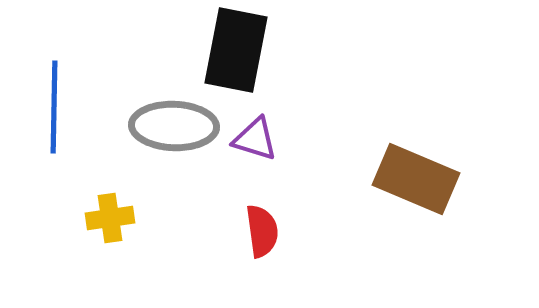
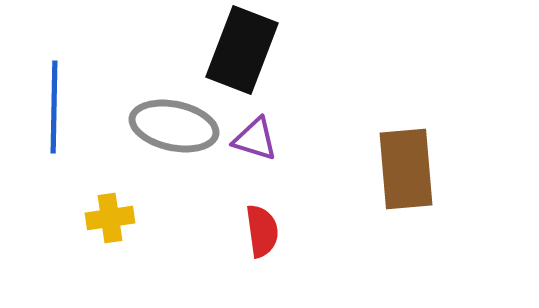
black rectangle: moved 6 px right; rotated 10 degrees clockwise
gray ellipse: rotated 10 degrees clockwise
brown rectangle: moved 10 px left, 10 px up; rotated 62 degrees clockwise
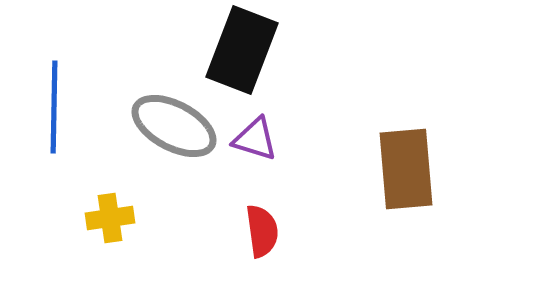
gray ellipse: rotated 16 degrees clockwise
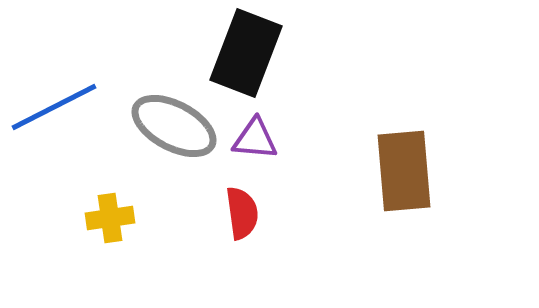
black rectangle: moved 4 px right, 3 px down
blue line: rotated 62 degrees clockwise
purple triangle: rotated 12 degrees counterclockwise
brown rectangle: moved 2 px left, 2 px down
red semicircle: moved 20 px left, 18 px up
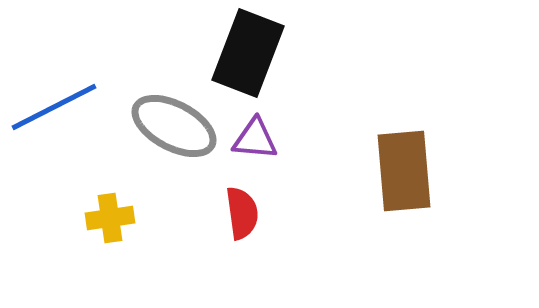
black rectangle: moved 2 px right
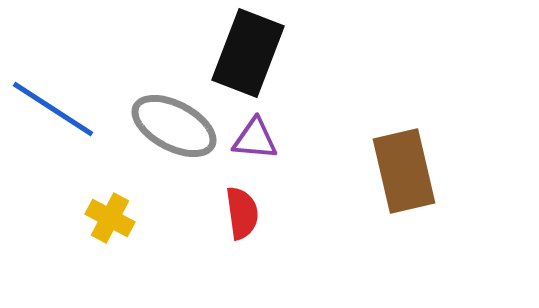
blue line: moved 1 px left, 2 px down; rotated 60 degrees clockwise
brown rectangle: rotated 8 degrees counterclockwise
yellow cross: rotated 36 degrees clockwise
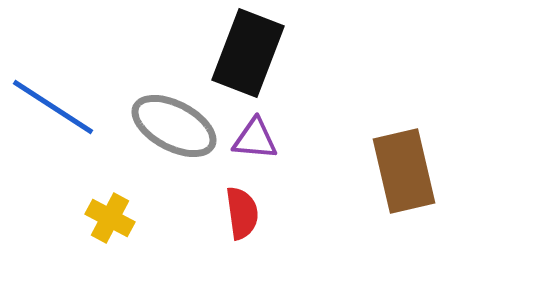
blue line: moved 2 px up
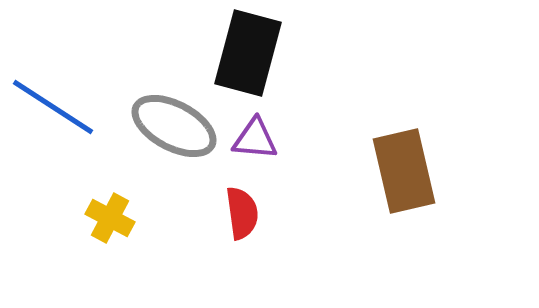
black rectangle: rotated 6 degrees counterclockwise
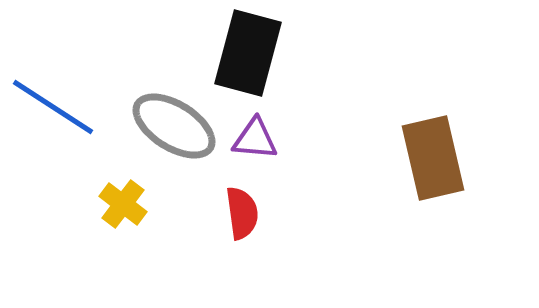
gray ellipse: rotated 4 degrees clockwise
brown rectangle: moved 29 px right, 13 px up
yellow cross: moved 13 px right, 14 px up; rotated 9 degrees clockwise
